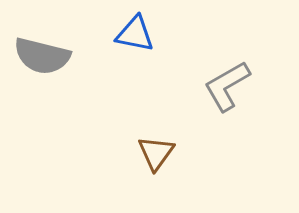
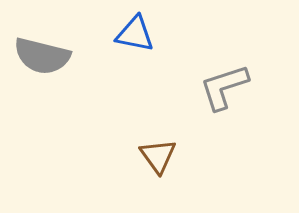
gray L-shape: moved 3 px left, 1 px down; rotated 12 degrees clockwise
brown triangle: moved 2 px right, 3 px down; rotated 12 degrees counterclockwise
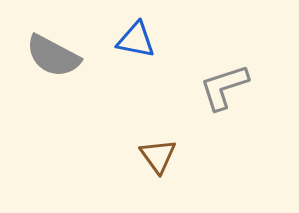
blue triangle: moved 1 px right, 6 px down
gray semicircle: moved 11 px right; rotated 14 degrees clockwise
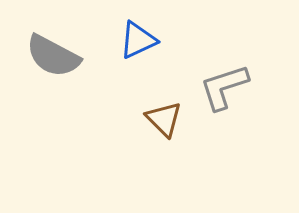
blue triangle: moved 2 px right; rotated 36 degrees counterclockwise
brown triangle: moved 6 px right, 37 px up; rotated 9 degrees counterclockwise
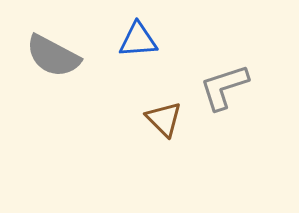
blue triangle: rotated 21 degrees clockwise
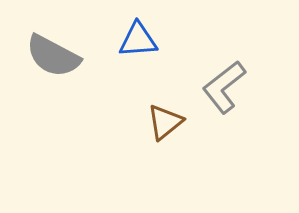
gray L-shape: rotated 20 degrees counterclockwise
brown triangle: moved 1 px right, 3 px down; rotated 36 degrees clockwise
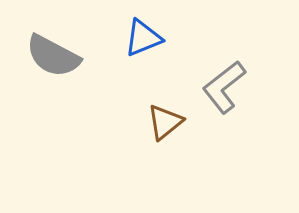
blue triangle: moved 5 px right, 2 px up; rotated 18 degrees counterclockwise
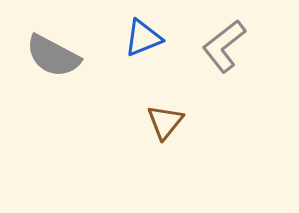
gray L-shape: moved 41 px up
brown triangle: rotated 12 degrees counterclockwise
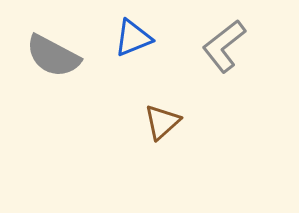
blue triangle: moved 10 px left
brown triangle: moved 3 px left; rotated 9 degrees clockwise
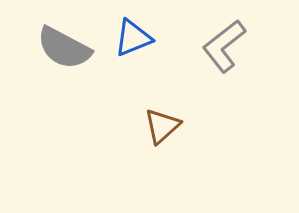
gray semicircle: moved 11 px right, 8 px up
brown triangle: moved 4 px down
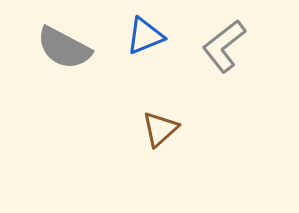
blue triangle: moved 12 px right, 2 px up
brown triangle: moved 2 px left, 3 px down
